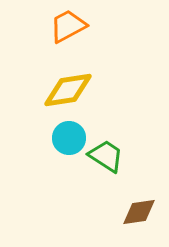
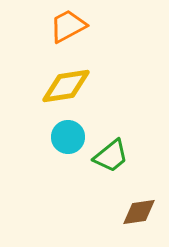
yellow diamond: moved 2 px left, 4 px up
cyan circle: moved 1 px left, 1 px up
green trapezoid: moved 5 px right; rotated 108 degrees clockwise
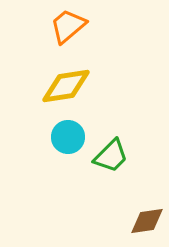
orange trapezoid: rotated 12 degrees counterclockwise
green trapezoid: rotated 6 degrees counterclockwise
brown diamond: moved 8 px right, 9 px down
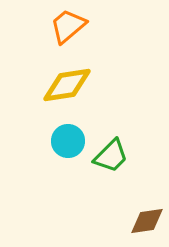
yellow diamond: moved 1 px right, 1 px up
cyan circle: moved 4 px down
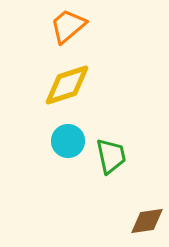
yellow diamond: rotated 9 degrees counterclockwise
green trapezoid: rotated 57 degrees counterclockwise
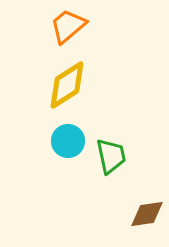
yellow diamond: rotated 15 degrees counterclockwise
brown diamond: moved 7 px up
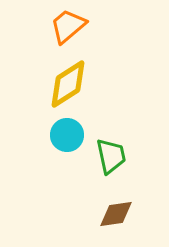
yellow diamond: moved 1 px right, 1 px up
cyan circle: moved 1 px left, 6 px up
brown diamond: moved 31 px left
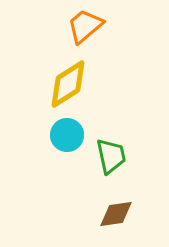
orange trapezoid: moved 17 px right
